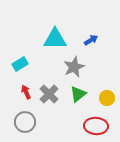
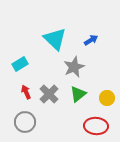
cyan triangle: rotated 45 degrees clockwise
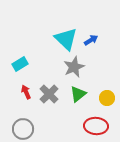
cyan triangle: moved 11 px right
gray circle: moved 2 px left, 7 px down
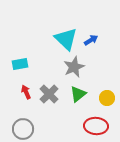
cyan rectangle: rotated 21 degrees clockwise
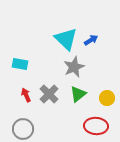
cyan rectangle: rotated 21 degrees clockwise
red arrow: moved 3 px down
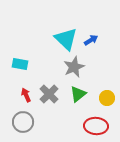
gray circle: moved 7 px up
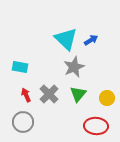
cyan rectangle: moved 3 px down
green triangle: rotated 12 degrees counterclockwise
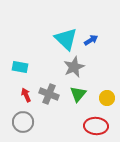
gray cross: rotated 24 degrees counterclockwise
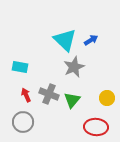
cyan triangle: moved 1 px left, 1 px down
green triangle: moved 6 px left, 6 px down
red ellipse: moved 1 px down
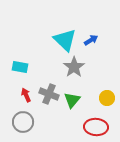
gray star: rotated 10 degrees counterclockwise
